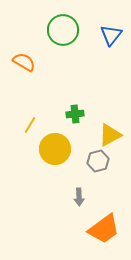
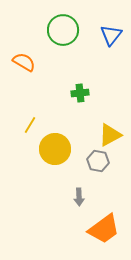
green cross: moved 5 px right, 21 px up
gray hexagon: rotated 25 degrees clockwise
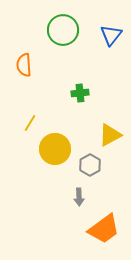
orange semicircle: moved 3 px down; rotated 125 degrees counterclockwise
yellow line: moved 2 px up
gray hexagon: moved 8 px left, 4 px down; rotated 20 degrees clockwise
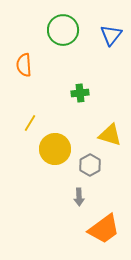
yellow triangle: rotated 45 degrees clockwise
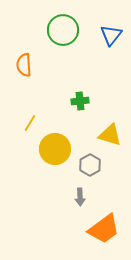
green cross: moved 8 px down
gray arrow: moved 1 px right
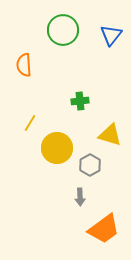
yellow circle: moved 2 px right, 1 px up
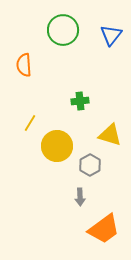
yellow circle: moved 2 px up
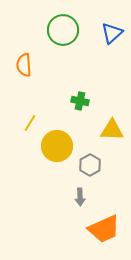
blue triangle: moved 1 px right, 2 px up; rotated 10 degrees clockwise
green cross: rotated 18 degrees clockwise
yellow triangle: moved 2 px right, 5 px up; rotated 15 degrees counterclockwise
orange trapezoid: rotated 12 degrees clockwise
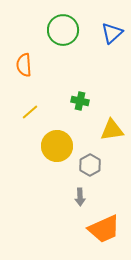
yellow line: moved 11 px up; rotated 18 degrees clockwise
yellow triangle: rotated 10 degrees counterclockwise
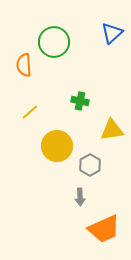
green circle: moved 9 px left, 12 px down
